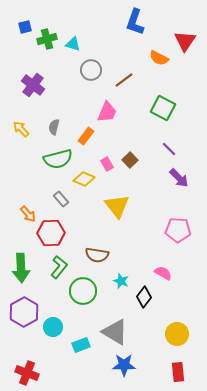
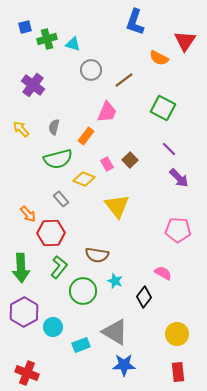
cyan star: moved 6 px left
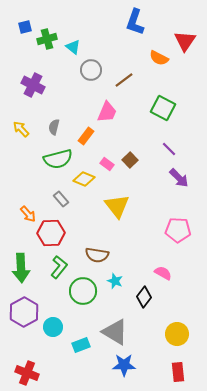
cyan triangle: moved 3 px down; rotated 21 degrees clockwise
purple cross: rotated 10 degrees counterclockwise
pink rectangle: rotated 24 degrees counterclockwise
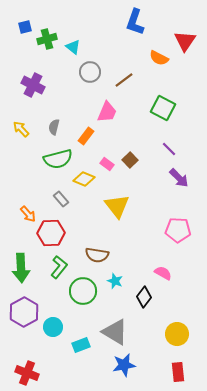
gray circle: moved 1 px left, 2 px down
blue star: rotated 10 degrees counterclockwise
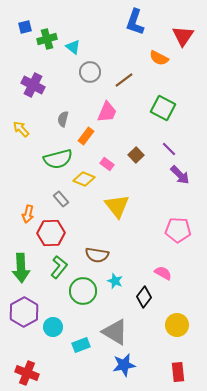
red triangle: moved 2 px left, 5 px up
gray semicircle: moved 9 px right, 8 px up
brown square: moved 6 px right, 5 px up
purple arrow: moved 1 px right, 3 px up
orange arrow: rotated 54 degrees clockwise
yellow circle: moved 9 px up
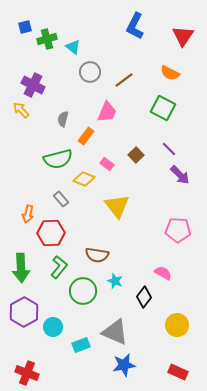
blue L-shape: moved 4 px down; rotated 8 degrees clockwise
orange semicircle: moved 11 px right, 15 px down
yellow arrow: moved 19 px up
gray triangle: rotated 8 degrees counterclockwise
red rectangle: rotated 60 degrees counterclockwise
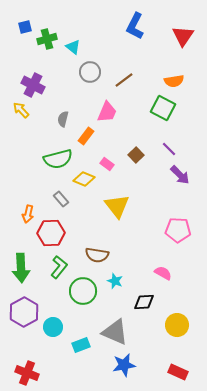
orange semicircle: moved 4 px right, 8 px down; rotated 36 degrees counterclockwise
black diamond: moved 5 px down; rotated 50 degrees clockwise
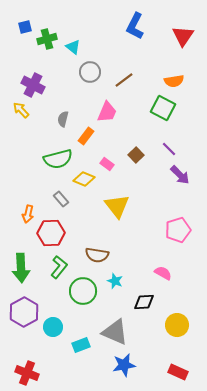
pink pentagon: rotated 20 degrees counterclockwise
